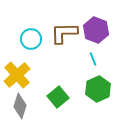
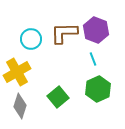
yellow cross: moved 3 px up; rotated 12 degrees clockwise
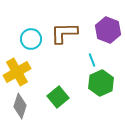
purple hexagon: moved 12 px right
cyan line: moved 1 px left, 1 px down
green hexagon: moved 3 px right, 6 px up
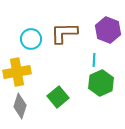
cyan line: moved 2 px right; rotated 24 degrees clockwise
yellow cross: rotated 20 degrees clockwise
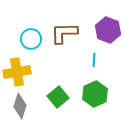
green hexagon: moved 6 px left, 11 px down
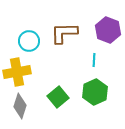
cyan circle: moved 2 px left, 2 px down
green hexagon: moved 2 px up
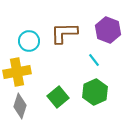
cyan line: rotated 40 degrees counterclockwise
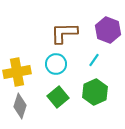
cyan circle: moved 27 px right, 23 px down
cyan line: rotated 72 degrees clockwise
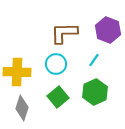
yellow cross: rotated 12 degrees clockwise
gray diamond: moved 2 px right, 2 px down
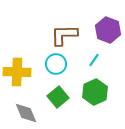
brown L-shape: moved 2 px down
gray diamond: moved 4 px right, 5 px down; rotated 40 degrees counterclockwise
